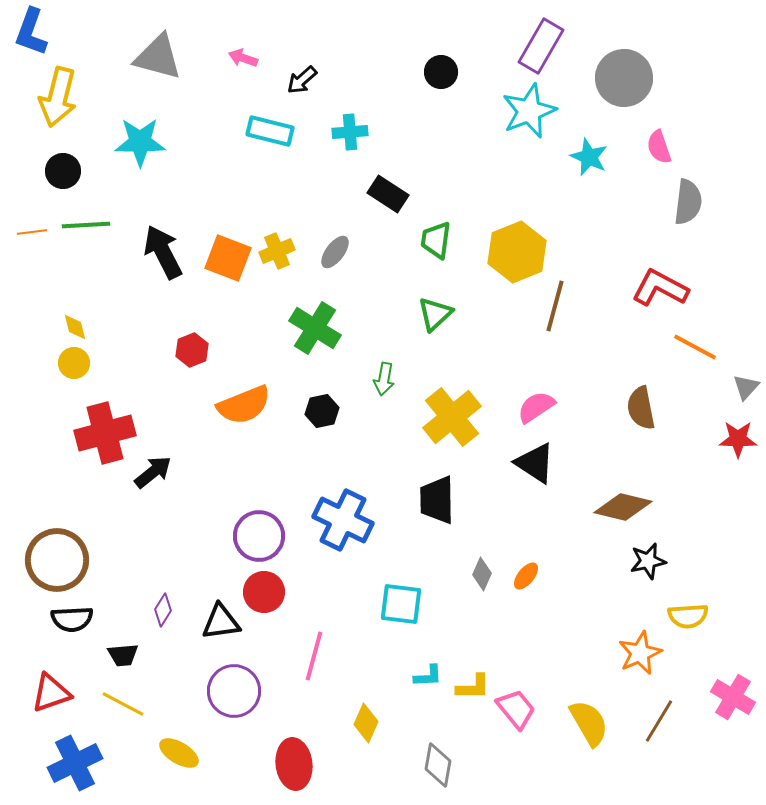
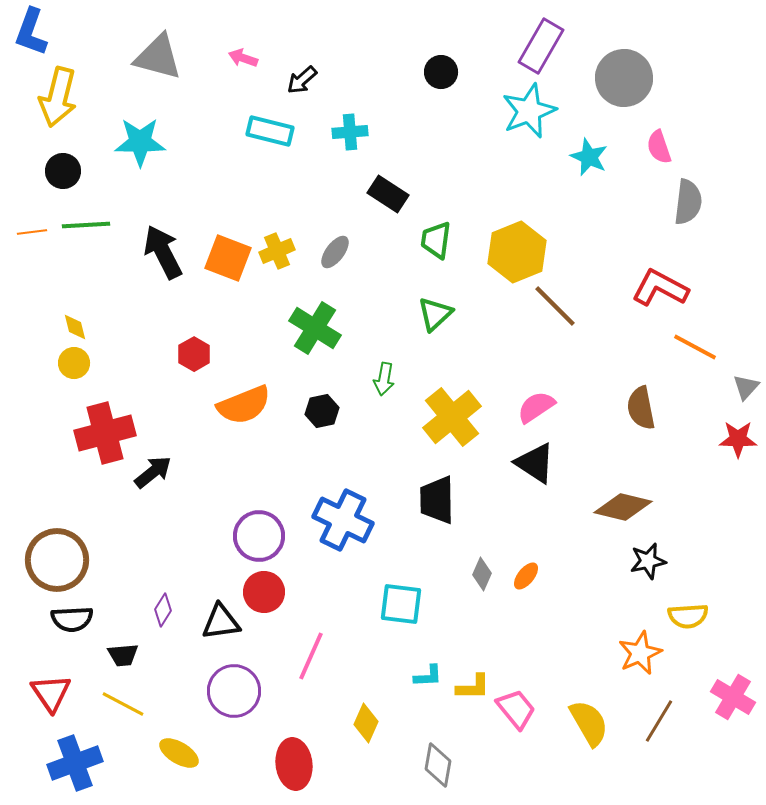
brown line at (555, 306): rotated 60 degrees counterclockwise
red hexagon at (192, 350): moved 2 px right, 4 px down; rotated 8 degrees counterclockwise
pink line at (314, 656): moved 3 px left; rotated 9 degrees clockwise
red triangle at (51, 693): rotated 45 degrees counterclockwise
blue cross at (75, 763): rotated 6 degrees clockwise
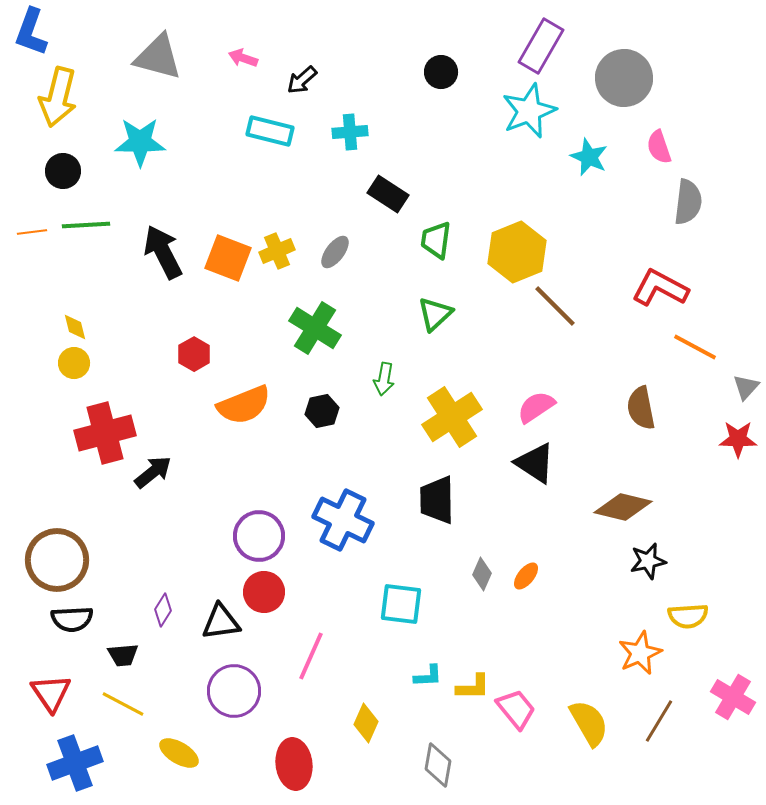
yellow cross at (452, 417): rotated 6 degrees clockwise
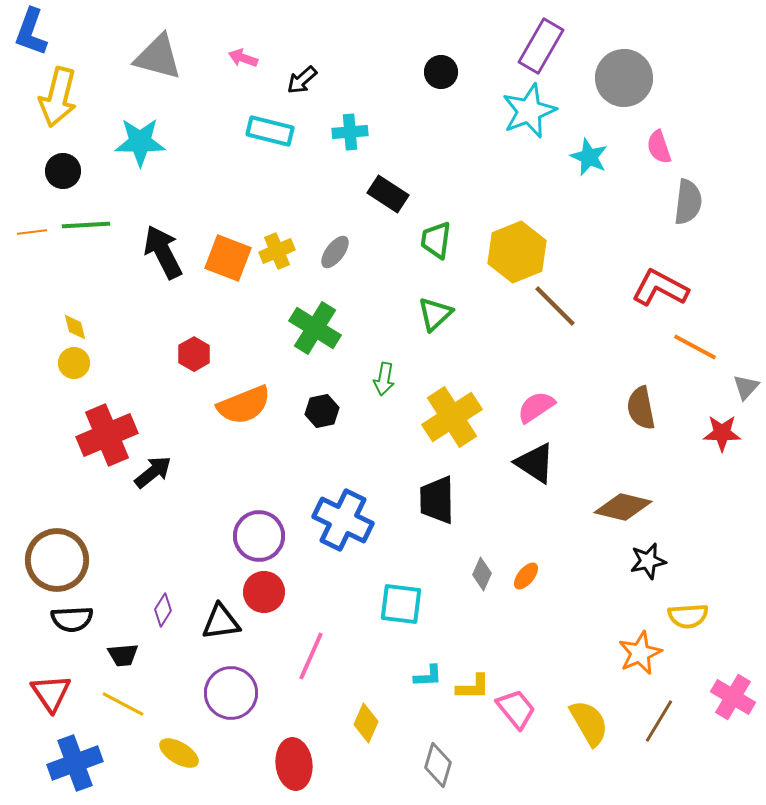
red cross at (105, 433): moved 2 px right, 2 px down; rotated 8 degrees counterclockwise
red star at (738, 439): moved 16 px left, 6 px up
purple circle at (234, 691): moved 3 px left, 2 px down
gray diamond at (438, 765): rotated 6 degrees clockwise
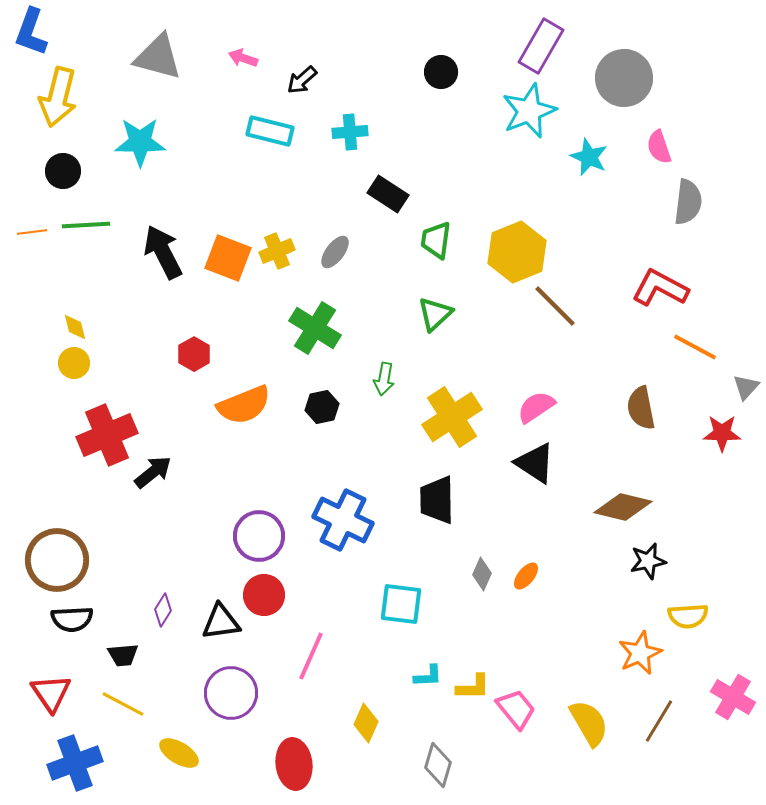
black hexagon at (322, 411): moved 4 px up
red circle at (264, 592): moved 3 px down
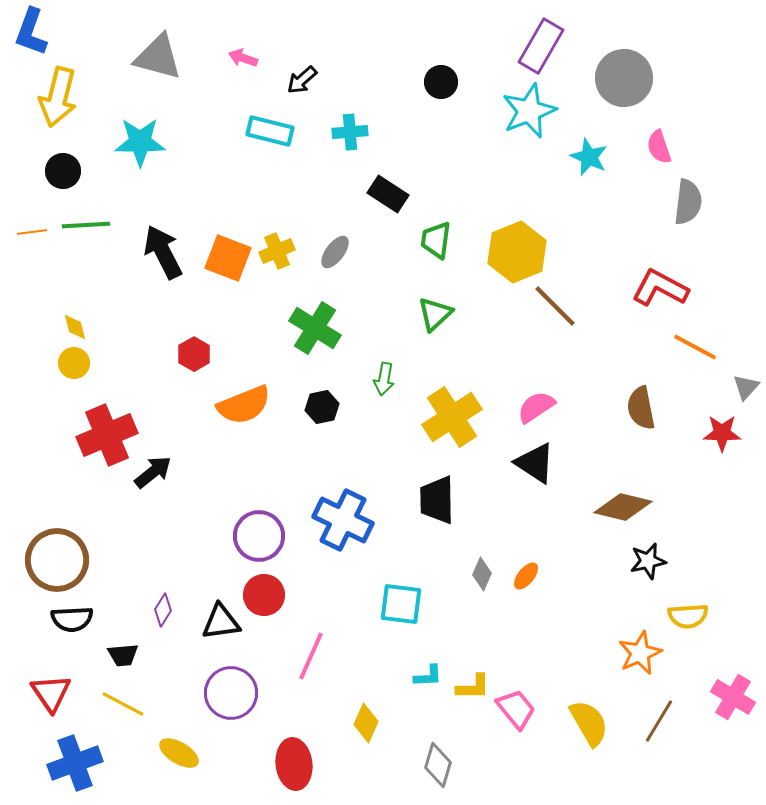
black circle at (441, 72): moved 10 px down
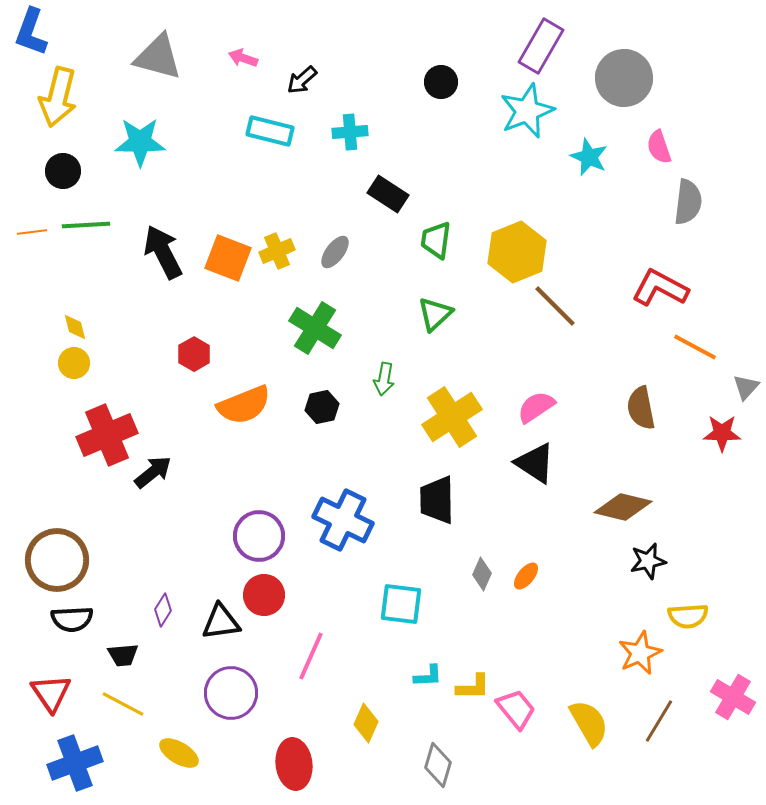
cyan star at (529, 111): moved 2 px left
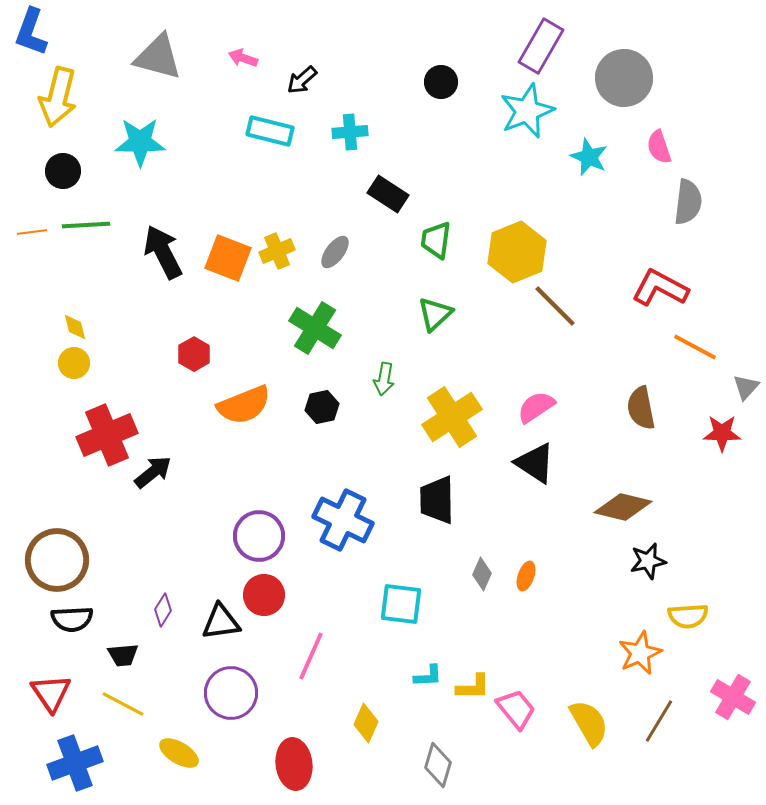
orange ellipse at (526, 576): rotated 20 degrees counterclockwise
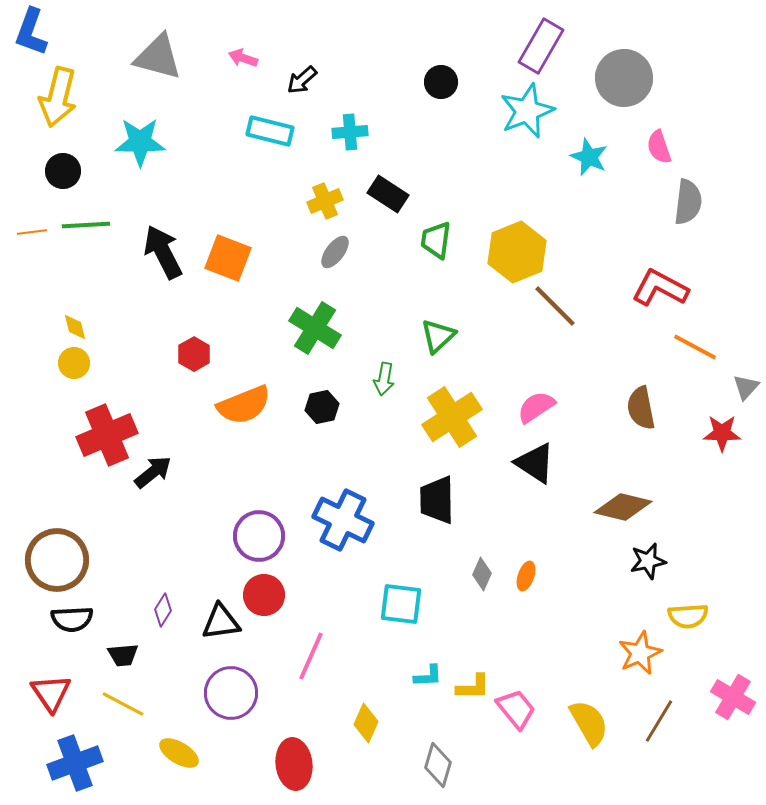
yellow cross at (277, 251): moved 48 px right, 50 px up
green triangle at (435, 314): moved 3 px right, 22 px down
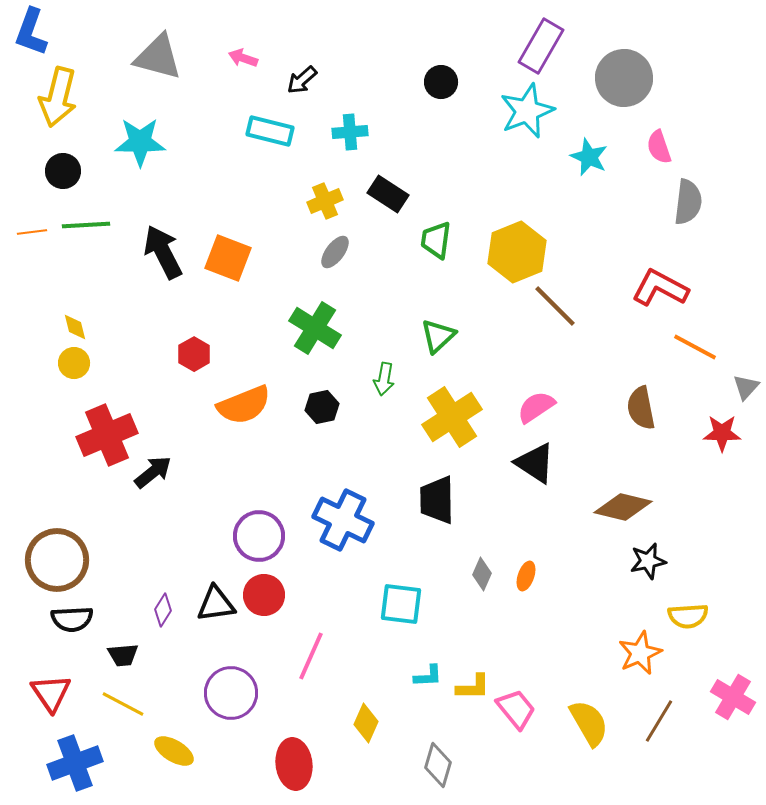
black triangle at (221, 622): moved 5 px left, 18 px up
yellow ellipse at (179, 753): moved 5 px left, 2 px up
